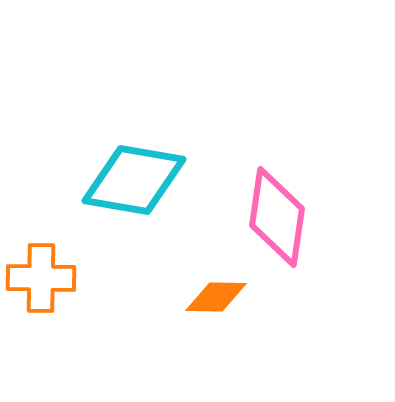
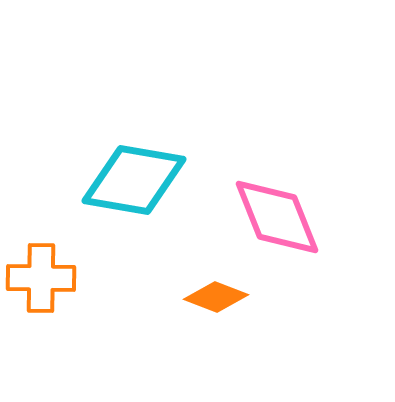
pink diamond: rotated 30 degrees counterclockwise
orange diamond: rotated 20 degrees clockwise
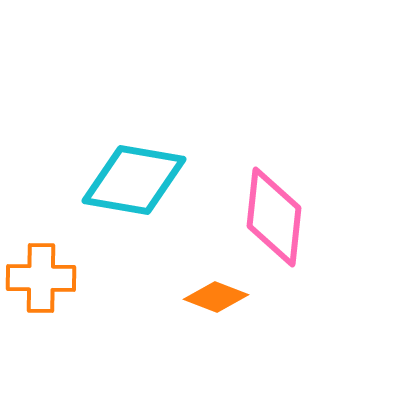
pink diamond: moved 3 px left; rotated 28 degrees clockwise
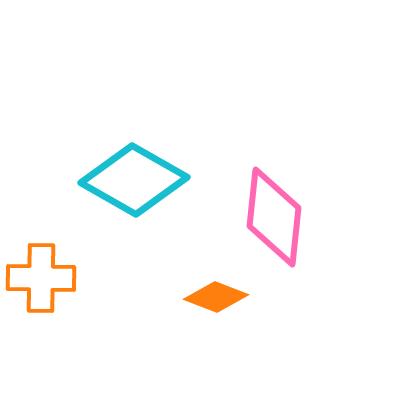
cyan diamond: rotated 20 degrees clockwise
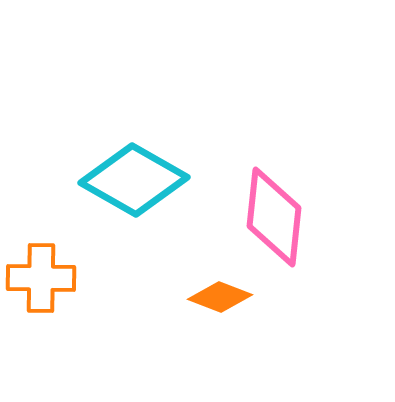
orange diamond: moved 4 px right
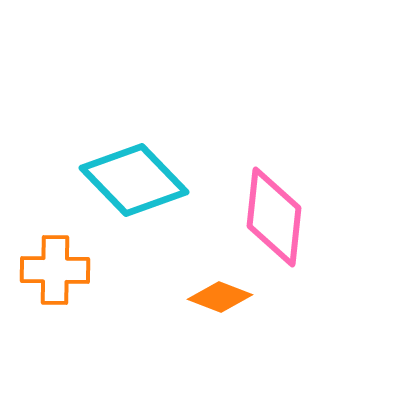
cyan diamond: rotated 16 degrees clockwise
orange cross: moved 14 px right, 8 px up
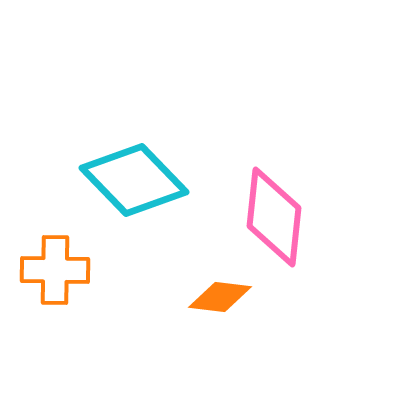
orange diamond: rotated 14 degrees counterclockwise
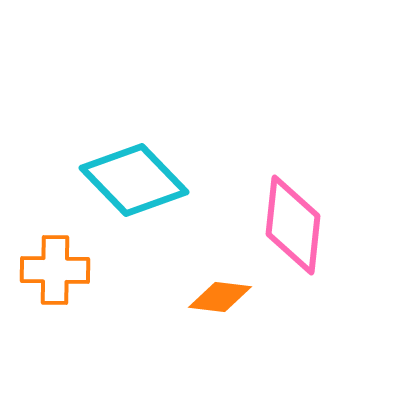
pink diamond: moved 19 px right, 8 px down
